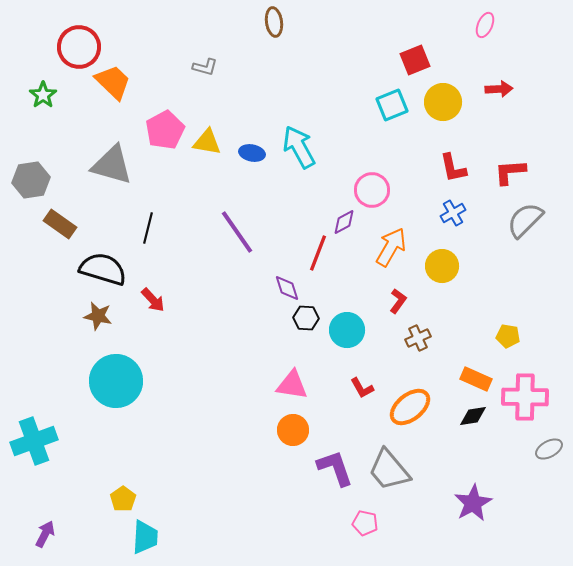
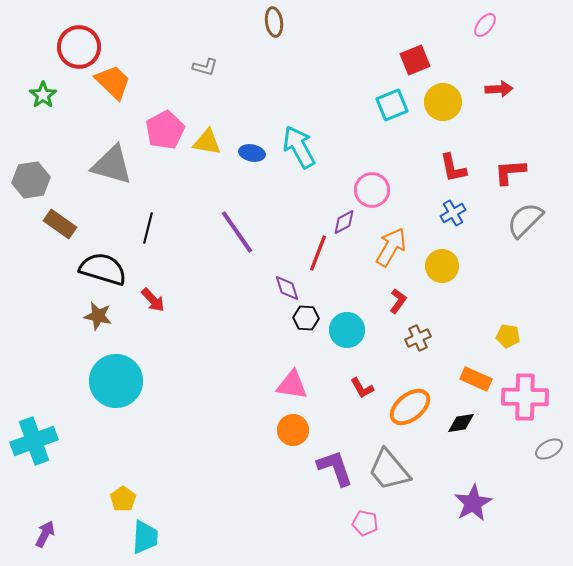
pink ellipse at (485, 25): rotated 15 degrees clockwise
black diamond at (473, 416): moved 12 px left, 7 px down
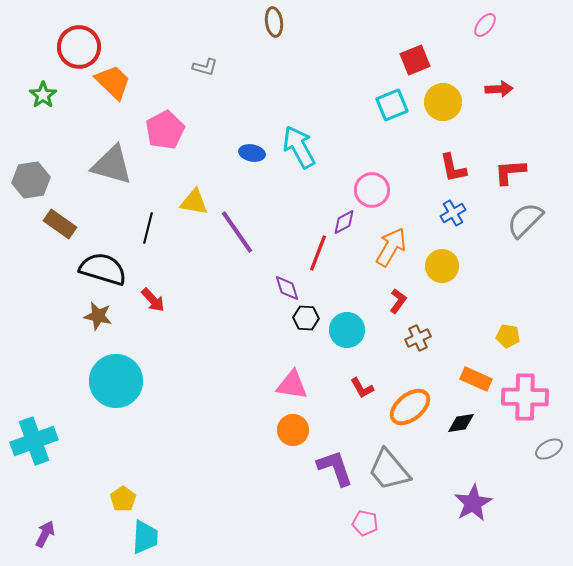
yellow triangle at (207, 142): moved 13 px left, 60 px down
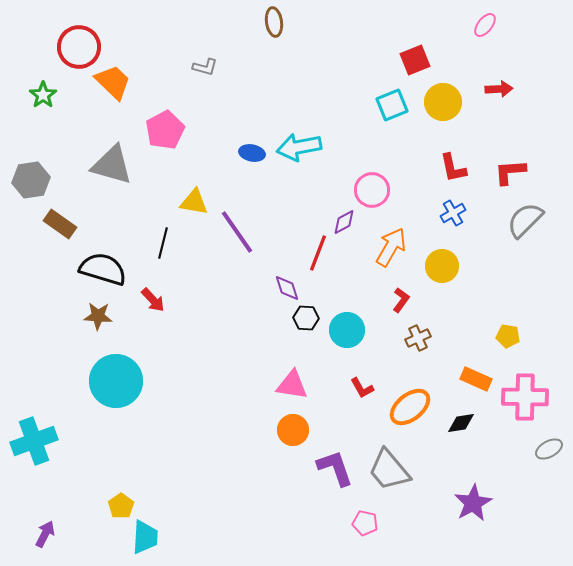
cyan arrow at (299, 147): rotated 72 degrees counterclockwise
black line at (148, 228): moved 15 px right, 15 px down
red L-shape at (398, 301): moved 3 px right, 1 px up
brown star at (98, 316): rotated 8 degrees counterclockwise
yellow pentagon at (123, 499): moved 2 px left, 7 px down
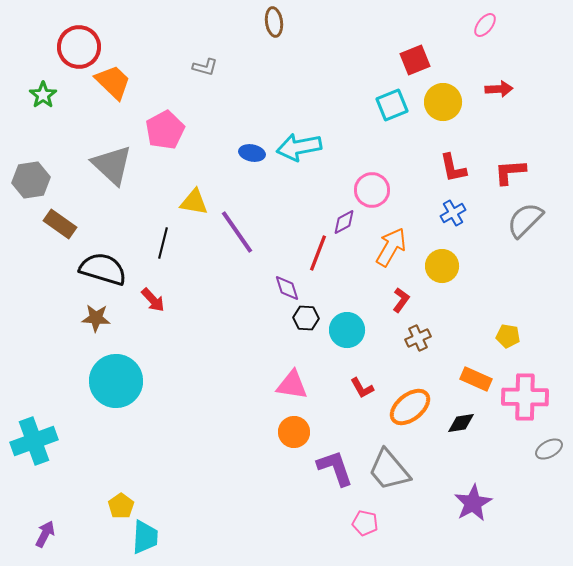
gray triangle at (112, 165): rotated 27 degrees clockwise
brown star at (98, 316): moved 2 px left, 2 px down
orange circle at (293, 430): moved 1 px right, 2 px down
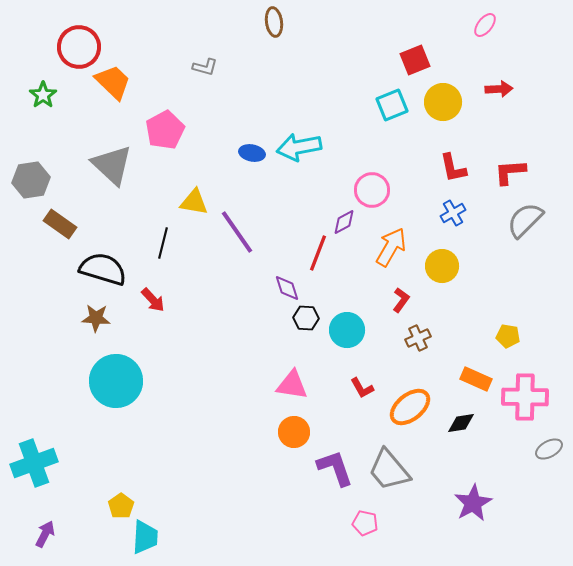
cyan cross at (34, 441): moved 22 px down
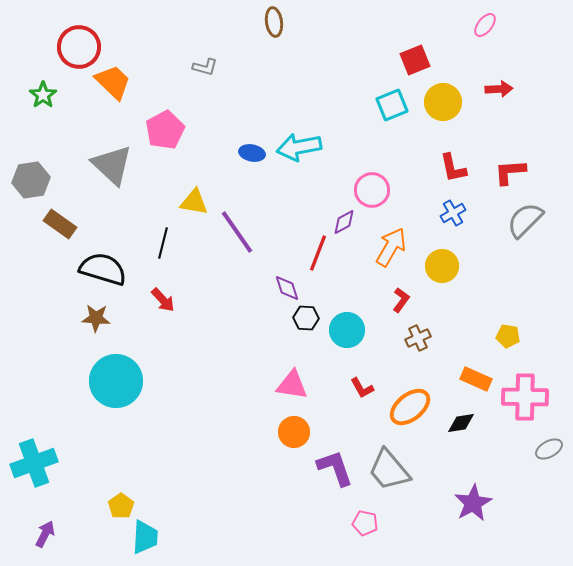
red arrow at (153, 300): moved 10 px right
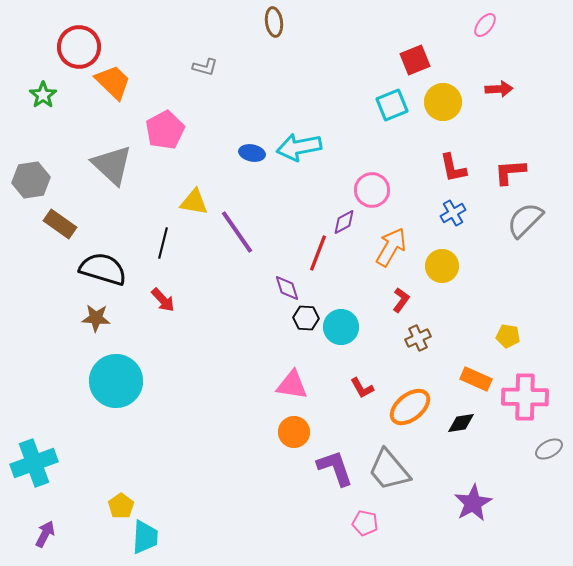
cyan circle at (347, 330): moved 6 px left, 3 px up
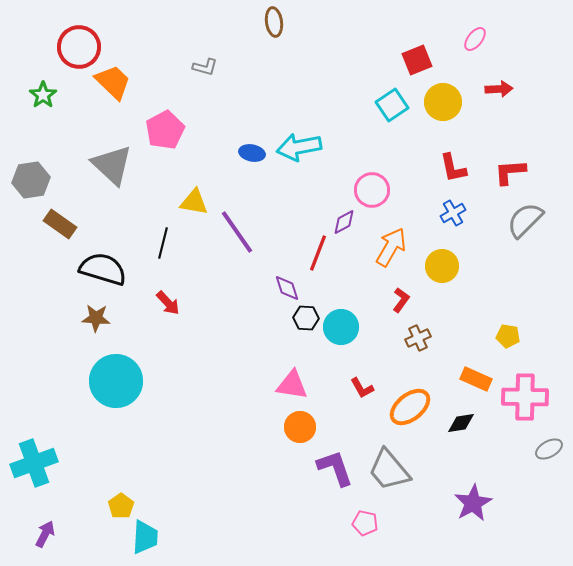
pink ellipse at (485, 25): moved 10 px left, 14 px down
red square at (415, 60): moved 2 px right
cyan square at (392, 105): rotated 12 degrees counterclockwise
red arrow at (163, 300): moved 5 px right, 3 px down
orange circle at (294, 432): moved 6 px right, 5 px up
